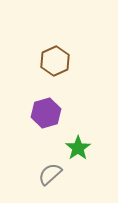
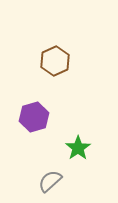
purple hexagon: moved 12 px left, 4 px down
gray semicircle: moved 7 px down
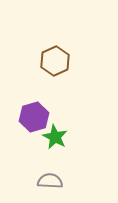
green star: moved 23 px left, 11 px up; rotated 10 degrees counterclockwise
gray semicircle: rotated 45 degrees clockwise
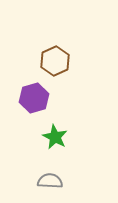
purple hexagon: moved 19 px up
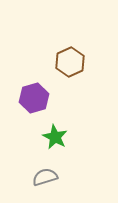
brown hexagon: moved 15 px right, 1 px down
gray semicircle: moved 5 px left, 4 px up; rotated 20 degrees counterclockwise
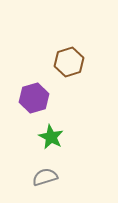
brown hexagon: moved 1 px left; rotated 8 degrees clockwise
green star: moved 4 px left
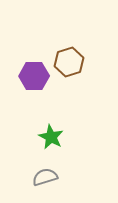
purple hexagon: moved 22 px up; rotated 16 degrees clockwise
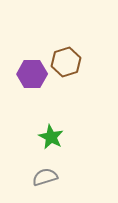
brown hexagon: moved 3 px left
purple hexagon: moved 2 px left, 2 px up
